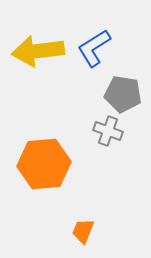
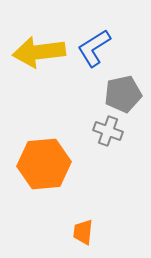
yellow arrow: moved 1 px right, 1 px down
gray pentagon: rotated 21 degrees counterclockwise
orange trapezoid: moved 1 px down; rotated 16 degrees counterclockwise
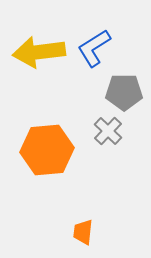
gray pentagon: moved 1 px right, 2 px up; rotated 12 degrees clockwise
gray cross: rotated 24 degrees clockwise
orange hexagon: moved 3 px right, 14 px up
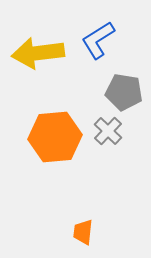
blue L-shape: moved 4 px right, 8 px up
yellow arrow: moved 1 px left, 1 px down
gray pentagon: rotated 9 degrees clockwise
orange hexagon: moved 8 px right, 13 px up
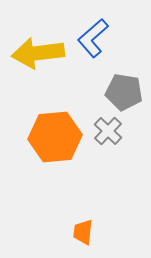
blue L-shape: moved 5 px left, 2 px up; rotated 9 degrees counterclockwise
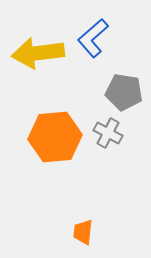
gray cross: moved 2 px down; rotated 16 degrees counterclockwise
